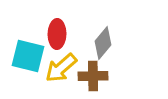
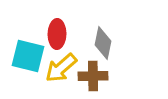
gray diamond: rotated 28 degrees counterclockwise
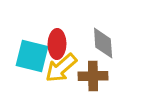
red ellipse: moved 10 px down
gray diamond: rotated 16 degrees counterclockwise
cyan square: moved 4 px right
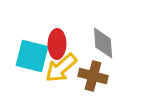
brown cross: rotated 16 degrees clockwise
